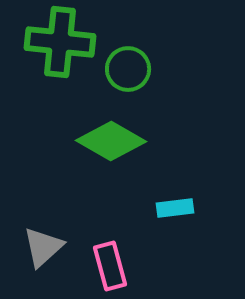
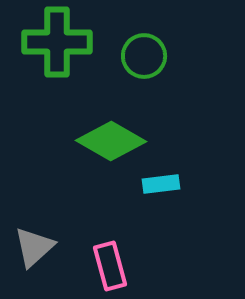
green cross: moved 3 px left; rotated 6 degrees counterclockwise
green circle: moved 16 px right, 13 px up
cyan rectangle: moved 14 px left, 24 px up
gray triangle: moved 9 px left
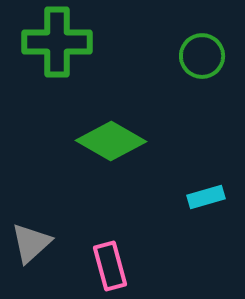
green circle: moved 58 px right
cyan rectangle: moved 45 px right, 13 px down; rotated 9 degrees counterclockwise
gray triangle: moved 3 px left, 4 px up
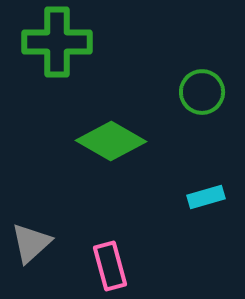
green circle: moved 36 px down
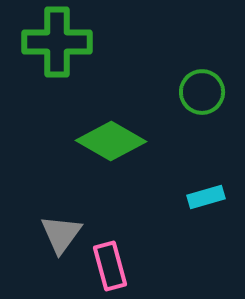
gray triangle: moved 30 px right, 9 px up; rotated 12 degrees counterclockwise
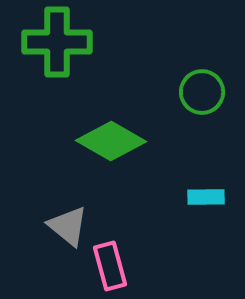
cyan rectangle: rotated 15 degrees clockwise
gray triangle: moved 7 px right, 8 px up; rotated 27 degrees counterclockwise
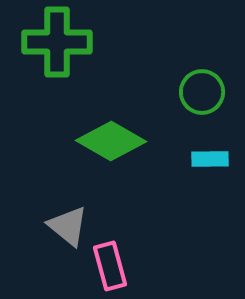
cyan rectangle: moved 4 px right, 38 px up
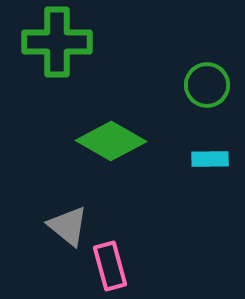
green circle: moved 5 px right, 7 px up
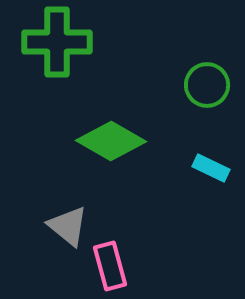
cyan rectangle: moved 1 px right, 9 px down; rotated 27 degrees clockwise
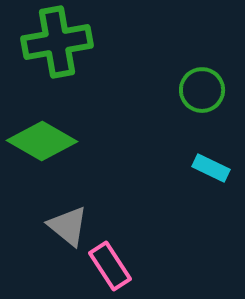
green cross: rotated 10 degrees counterclockwise
green circle: moved 5 px left, 5 px down
green diamond: moved 69 px left
pink rectangle: rotated 18 degrees counterclockwise
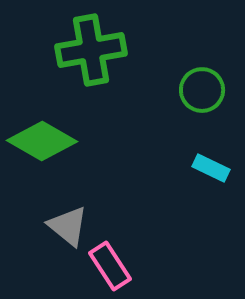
green cross: moved 34 px right, 8 px down
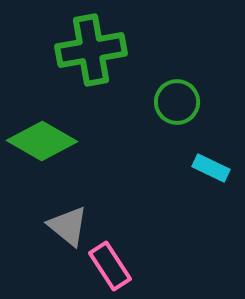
green circle: moved 25 px left, 12 px down
